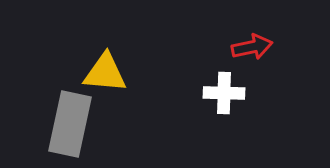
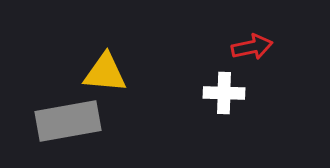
gray rectangle: moved 2 px left, 3 px up; rotated 68 degrees clockwise
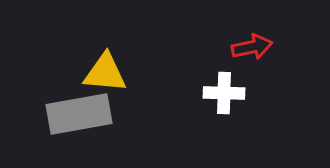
gray rectangle: moved 11 px right, 7 px up
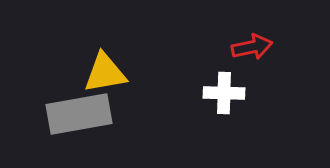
yellow triangle: rotated 15 degrees counterclockwise
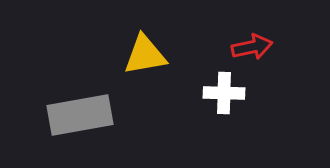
yellow triangle: moved 40 px right, 18 px up
gray rectangle: moved 1 px right, 1 px down
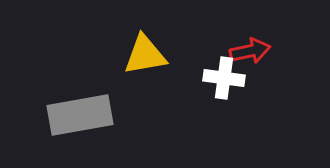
red arrow: moved 2 px left, 4 px down
white cross: moved 15 px up; rotated 6 degrees clockwise
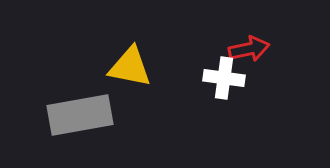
red arrow: moved 1 px left, 2 px up
yellow triangle: moved 15 px left, 12 px down; rotated 21 degrees clockwise
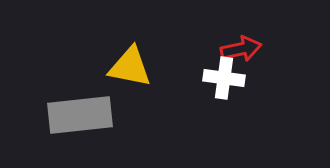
red arrow: moved 8 px left
gray rectangle: rotated 4 degrees clockwise
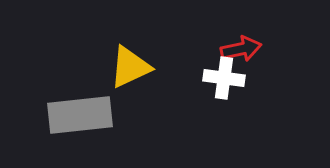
yellow triangle: rotated 36 degrees counterclockwise
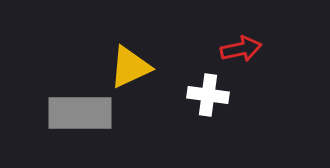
white cross: moved 16 px left, 17 px down
gray rectangle: moved 2 px up; rotated 6 degrees clockwise
